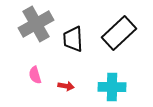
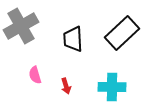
gray cross: moved 15 px left, 2 px down
black rectangle: moved 3 px right
red arrow: rotated 63 degrees clockwise
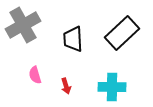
gray cross: moved 2 px right, 1 px up
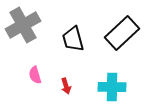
black trapezoid: rotated 12 degrees counterclockwise
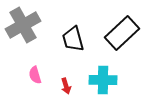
cyan cross: moved 9 px left, 7 px up
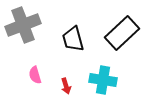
gray cross: rotated 8 degrees clockwise
cyan cross: rotated 8 degrees clockwise
